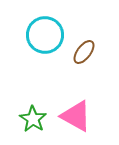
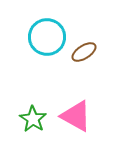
cyan circle: moved 2 px right, 2 px down
brown ellipse: rotated 20 degrees clockwise
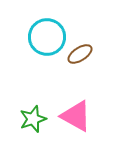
brown ellipse: moved 4 px left, 2 px down
green star: rotated 20 degrees clockwise
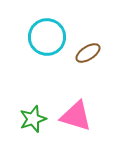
brown ellipse: moved 8 px right, 1 px up
pink triangle: rotated 12 degrees counterclockwise
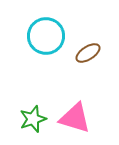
cyan circle: moved 1 px left, 1 px up
pink triangle: moved 1 px left, 2 px down
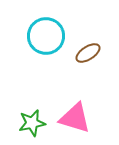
green star: moved 1 px left, 4 px down; rotated 8 degrees clockwise
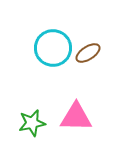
cyan circle: moved 7 px right, 12 px down
pink triangle: moved 1 px right, 1 px up; rotated 16 degrees counterclockwise
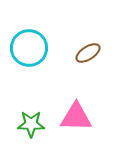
cyan circle: moved 24 px left
green star: moved 1 px left, 1 px down; rotated 12 degrees clockwise
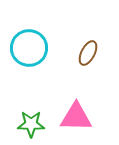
brown ellipse: rotated 30 degrees counterclockwise
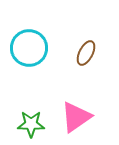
brown ellipse: moved 2 px left
pink triangle: rotated 36 degrees counterclockwise
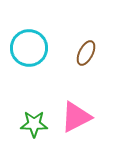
pink triangle: rotated 8 degrees clockwise
green star: moved 3 px right
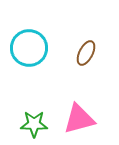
pink triangle: moved 3 px right, 2 px down; rotated 12 degrees clockwise
